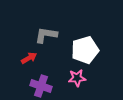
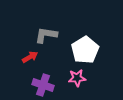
white pentagon: rotated 16 degrees counterclockwise
red arrow: moved 1 px right, 1 px up
purple cross: moved 2 px right, 1 px up
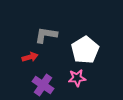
red arrow: rotated 14 degrees clockwise
purple cross: rotated 15 degrees clockwise
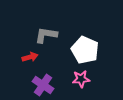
white pentagon: rotated 16 degrees counterclockwise
pink star: moved 4 px right, 1 px down
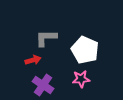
gray L-shape: moved 3 px down; rotated 10 degrees counterclockwise
red arrow: moved 3 px right, 3 px down
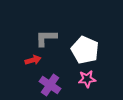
pink star: moved 6 px right
purple cross: moved 7 px right
